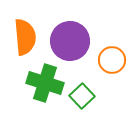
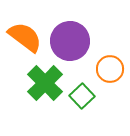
orange semicircle: rotated 48 degrees counterclockwise
orange circle: moved 2 px left, 9 px down
green cross: rotated 27 degrees clockwise
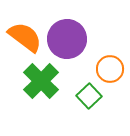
purple circle: moved 3 px left, 2 px up
green cross: moved 4 px left, 2 px up
green square: moved 7 px right
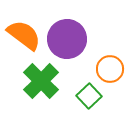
orange semicircle: moved 1 px left, 2 px up
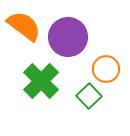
orange semicircle: moved 9 px up
purple circle: moved 1 px right, 2 px up
orange circle: moved 4 px left
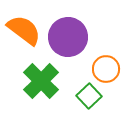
orange semicircle: moved 4 px down
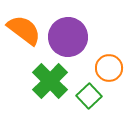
orange circle: moved 3 px right, 1 px up
green cross: moved 9 px right
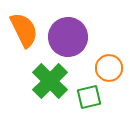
orange semicircle: rotated 27 degrees clockwise
green square: moved 1 px down; rotated 30 degrees clockwise
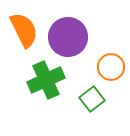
orange circle: moved 2 px right, 1 px up
green cross: moved 4 px left, 1 px up; rotated 21 degrees clockwise
green square: moved 3 px right, 2 px down; rotated 25 degrees counterclockwise
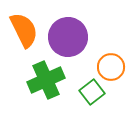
green square: moved 7 px up
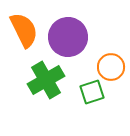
green cross: rotated 6 degrees counterclockwise
green square: rotated 20 degrees clockwise
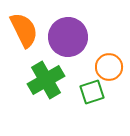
orange circle: moved 2 px left
